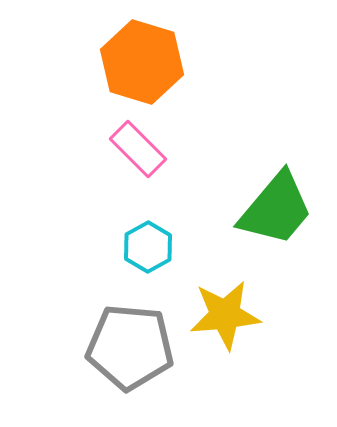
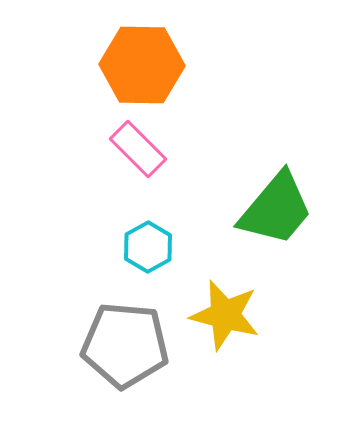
orange hexagon: moved 3 px down; rotated 16 degrees counterclockwise
yellow star: rotated 20 degrees clockwise
gray pentagon: moved 5 px left, 2 px up
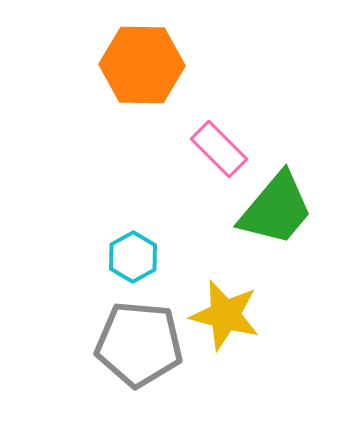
pink rectangle: moved 81 px right
cyan hexagon: moved 15 px left, 10 px down
gray pentagon: moved 14 px right, 1 px up
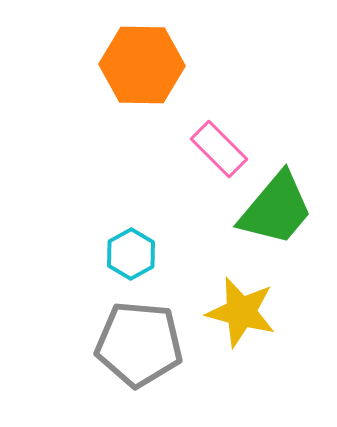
cyan hexagon: moved 2 px left, 3 px up
yellow star: moved 16 px right, 3 px up
